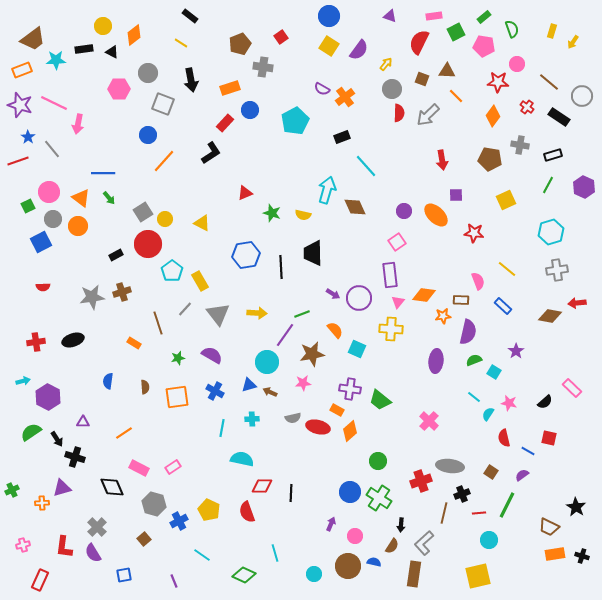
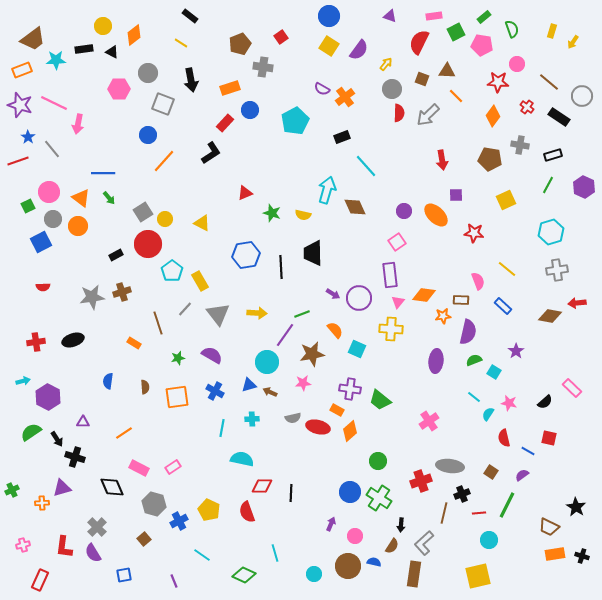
pink pentagon at (484, 46): moved 2 px left, 1 px up
pink cross at (429, 421): rotated 12 degrees clockwise
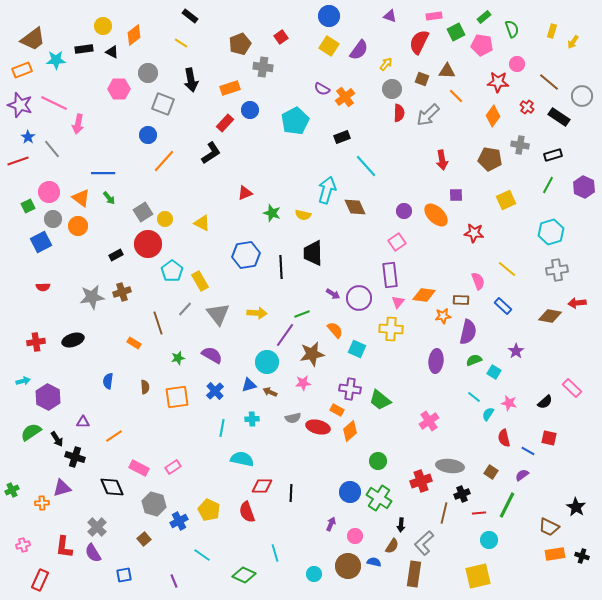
blue cross at (215, 391): rotated 18 degrees clockwise
orange line at (124, 433): moved 10 px left, 3 px down
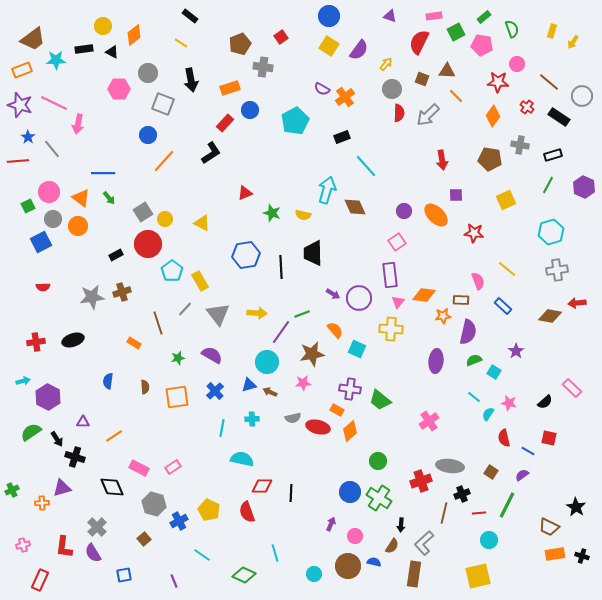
red line at (18, 161): rotated 15 degrees clockwise
purple line at (285, 335): moved 4 px left, 3 px up
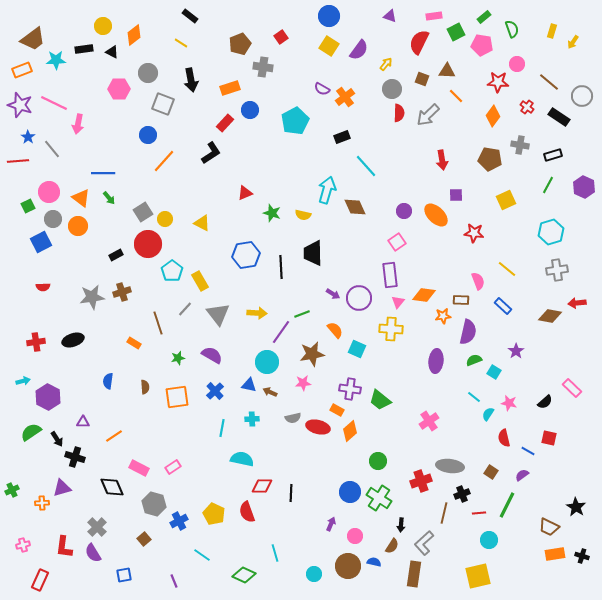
blue triangle at (249, 385): rotated 28 degrees clockwise
yellow pentagon at (209, 510): moved 5 px right, 4 px down
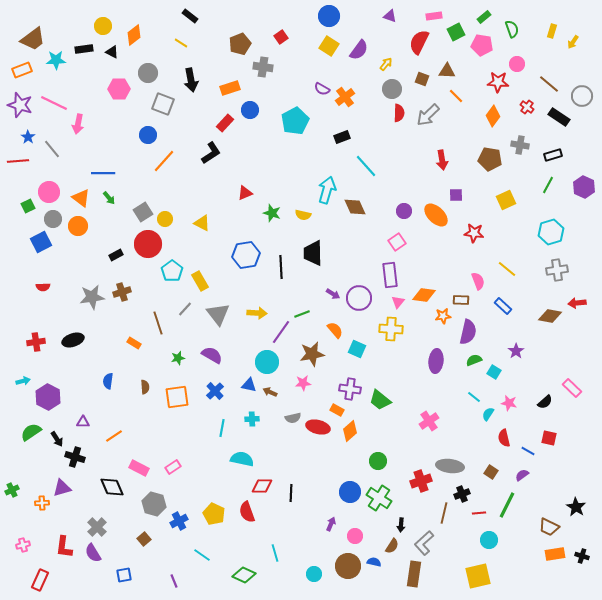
brown line at (549, 82): moved 2 px down
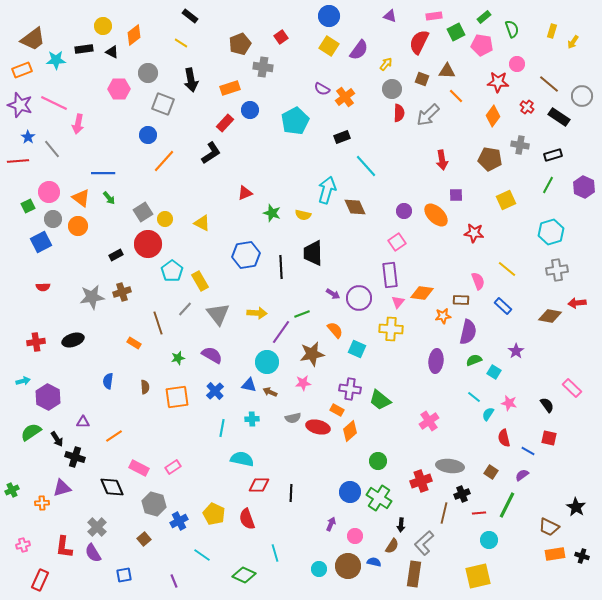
orange diamond at (424, 295): moved 2 px left, 2 px up
black semicircle at (545, 402): moved 2 px right, 3 px down; rotated 84 degrees counterclockwise
red diamond at (262, 486): moved 3 px left, 1 px up
red semicircle at (247, 512): moved 7 px down
cyan circle at (314, 574): moved 5 px right, 5 px up
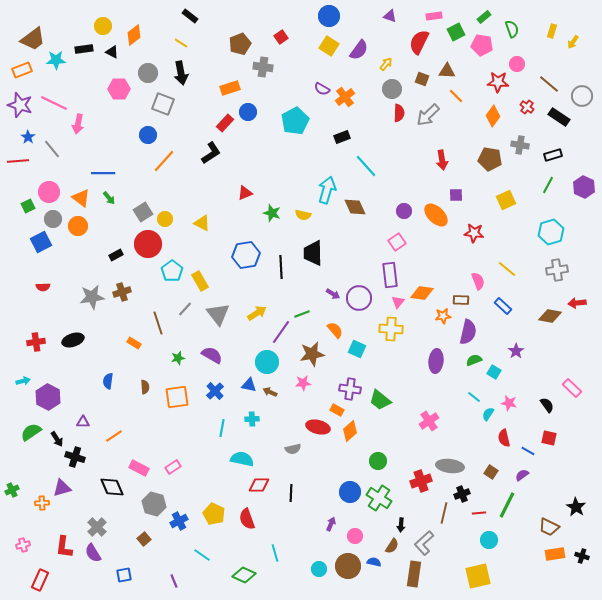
black arrow at (191, 80): moved 10 px left, 7 px up
blue circle at (250, 110): moved 2 px left, 2 px down
yellow arrow at (257, 313): rotated 36 degrees counterclockwise
gray semicircle at (293, 418): moved 31 px down
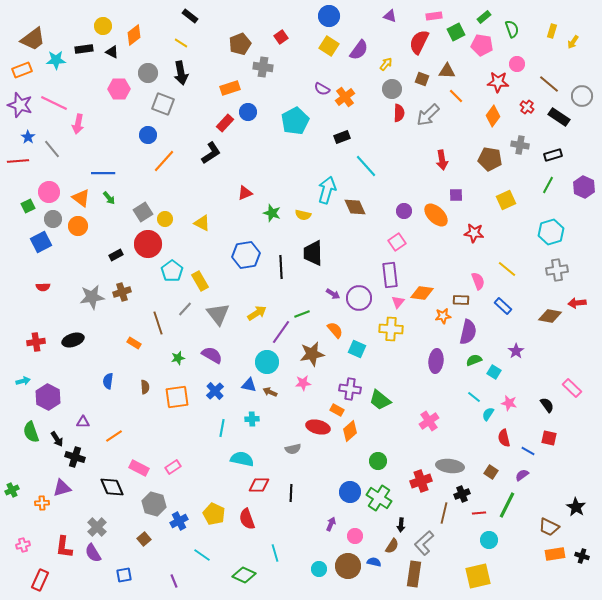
green semicircle at (31, 432): rotated 75 degrees counterclockwise
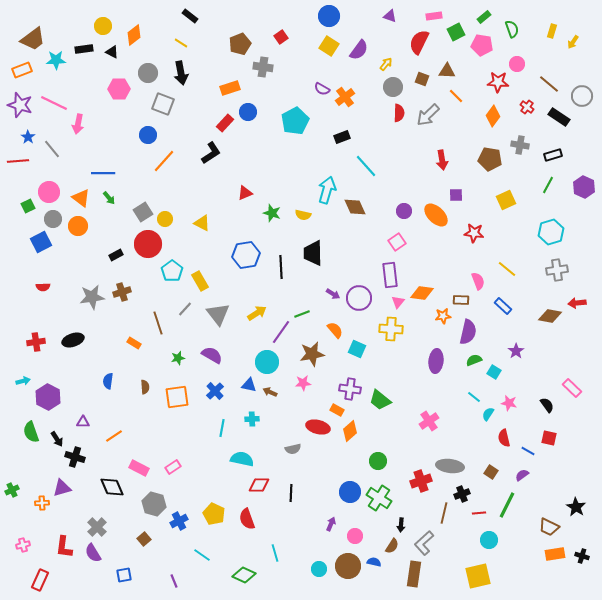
gray circle at (392, 89): moved 1 px right, 2 px up
